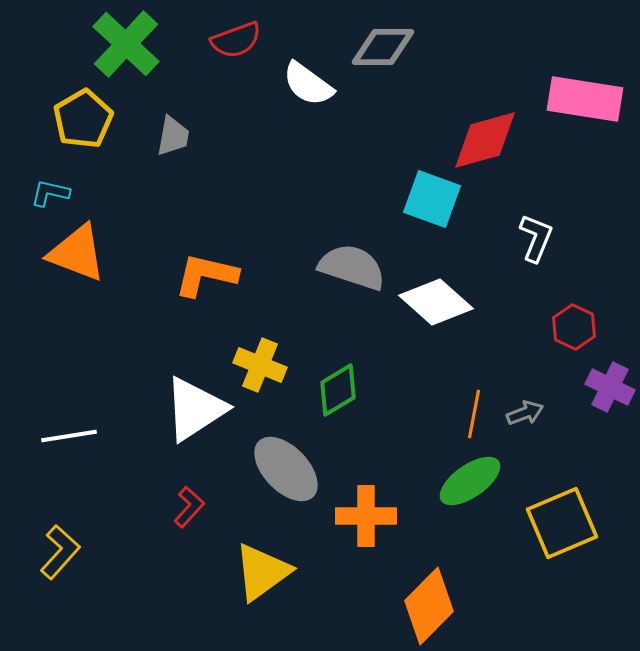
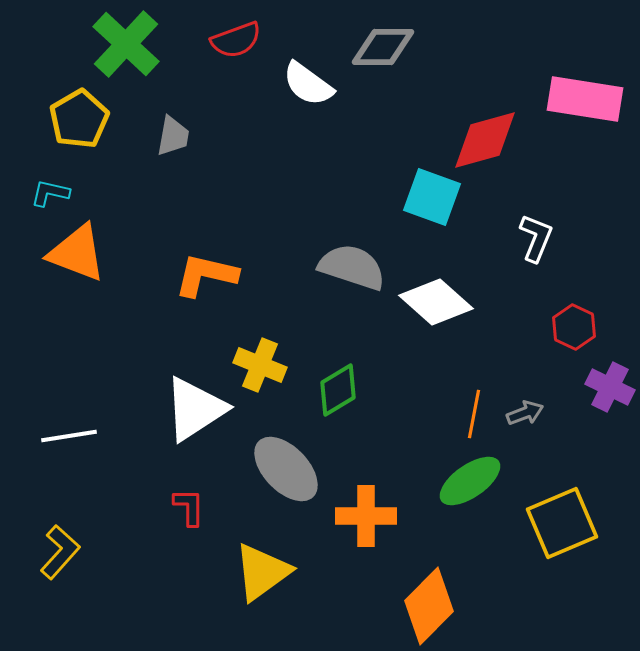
yellow pentagon: moved 4 px left
cyan square: moved 2 px up
red L-shape: rotated 42 degrees counterclockwise
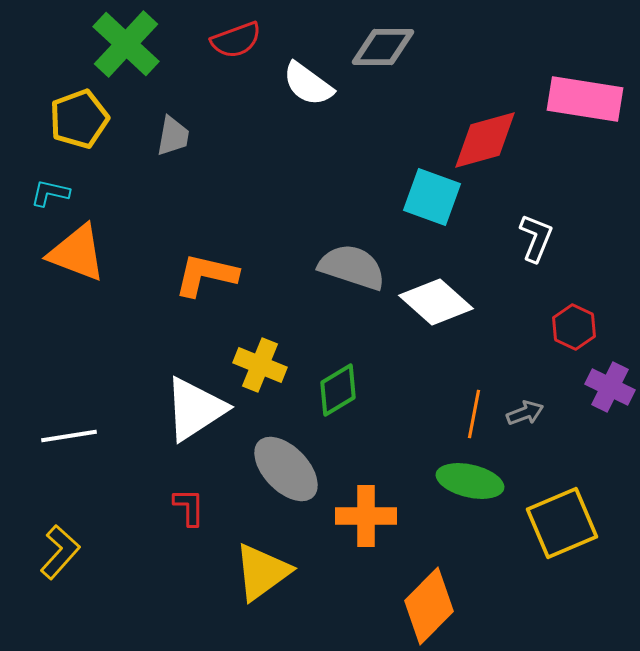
yellow pentagon: rotated 10 degrees clockwise
green ellipse: rotated 48 degrees clockwise
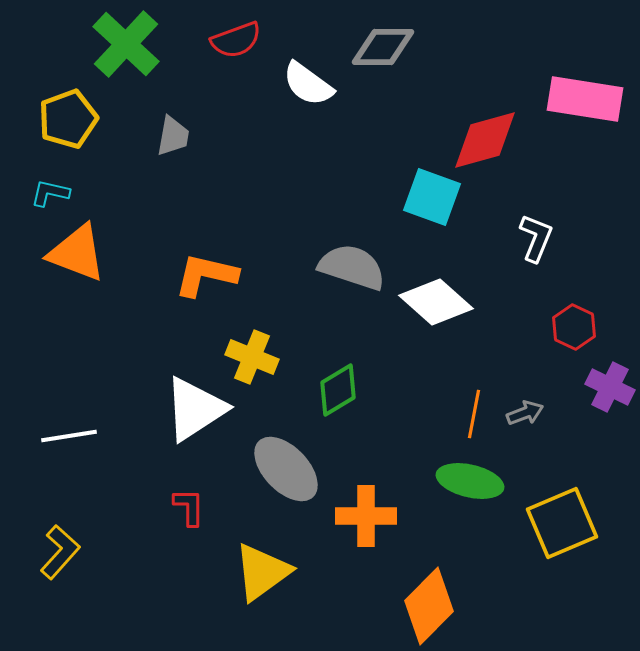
yellow pentagon: moved 11 px left
yellow cross: moved 8 px left, 8 px up
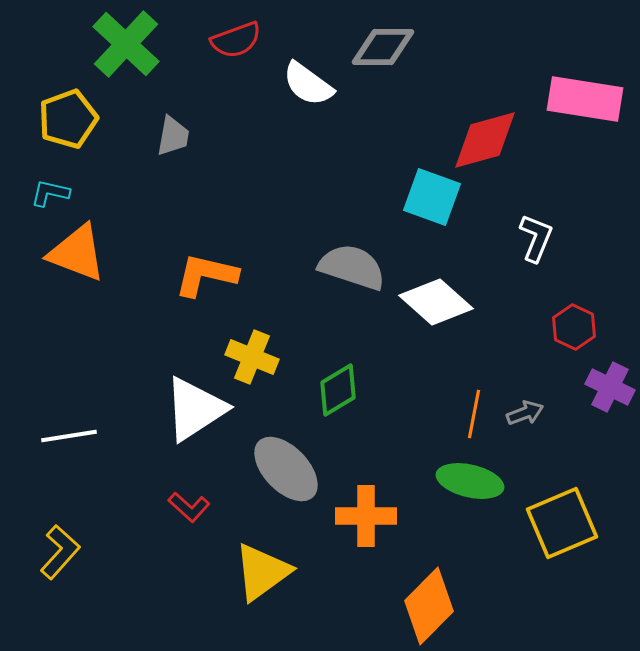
red L-shape: rotated 132 degrees clockwise
